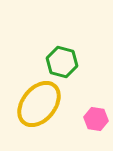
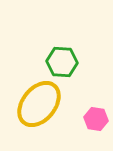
green hexagon: rotated 12 degrees counterclockwise
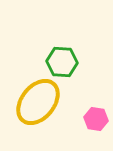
yellow ellipse: moved 1 px left, 2 px up
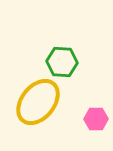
pink hexagon: rotated 10 degrees counterclockwise
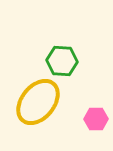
green hexagon: moved 1 px up
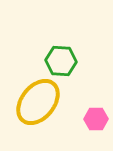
green hexagon: moved 1 px left
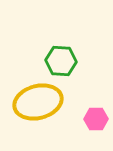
yellow ellipse: rotated 36 degrees clockwise
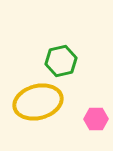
green hexagon: rotated 16 degrees counterclockwise
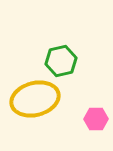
yellow ellipse: moved 3 px left, 3 px up
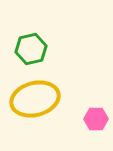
green hexagon: moved 30 px left, 12 px up
